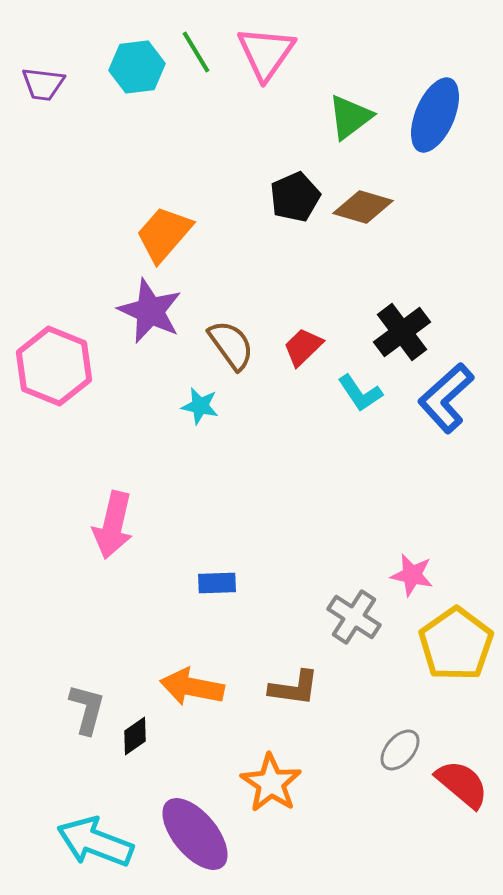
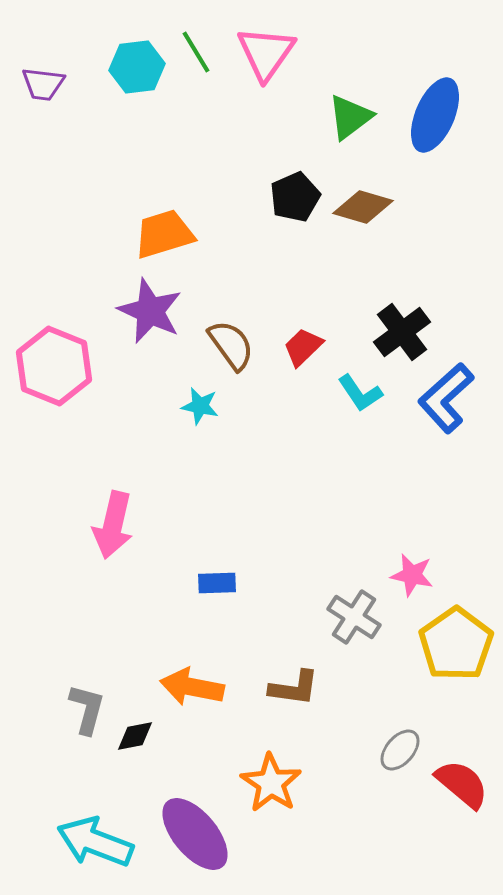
orange trapezoid: rotated 32 degrees clockwise
black diamond: rotated 24 degrees clockwise
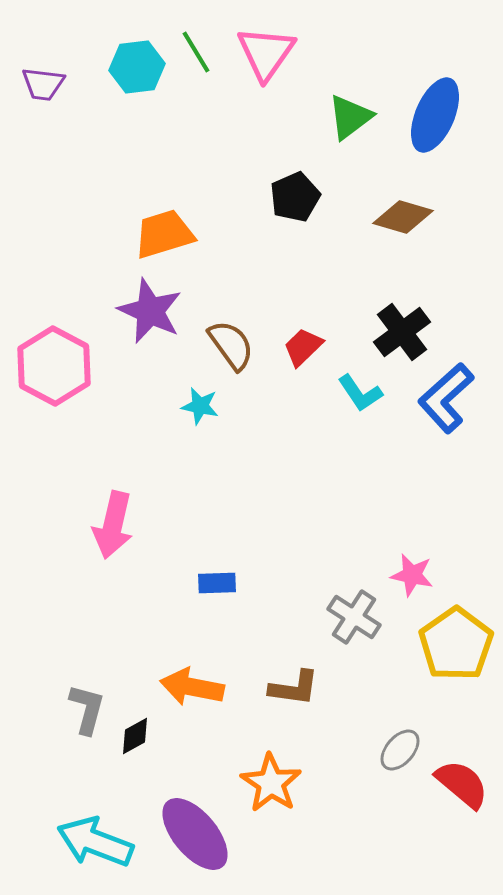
brown diamond: moved 40 px right, 10 px down
pink hexagon: rotated 6 degrees clockwise
black diamond: rotated 18 degrees counterclockwise
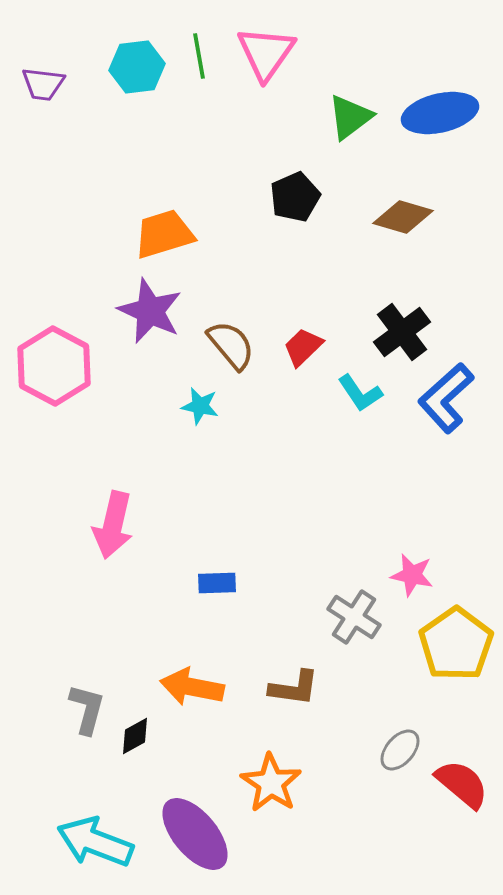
green line: moved 3 px right, 4 px down; rotated 21 degrees clockwise
blue ellipse: moved 5 px right, 2 px up; rotated 54 degrees clockwise
brown semicircle: rotated 4 degrees counterclockwise
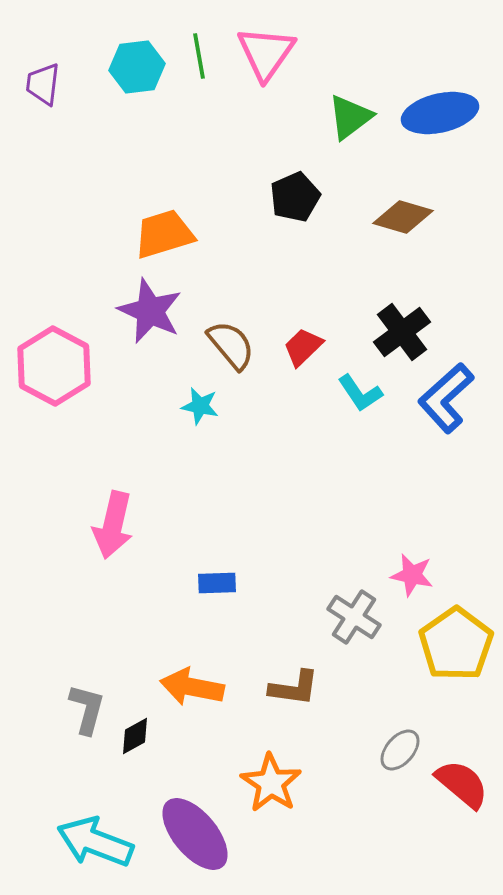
purple trapezoid: rotated 90 degrees clockwise
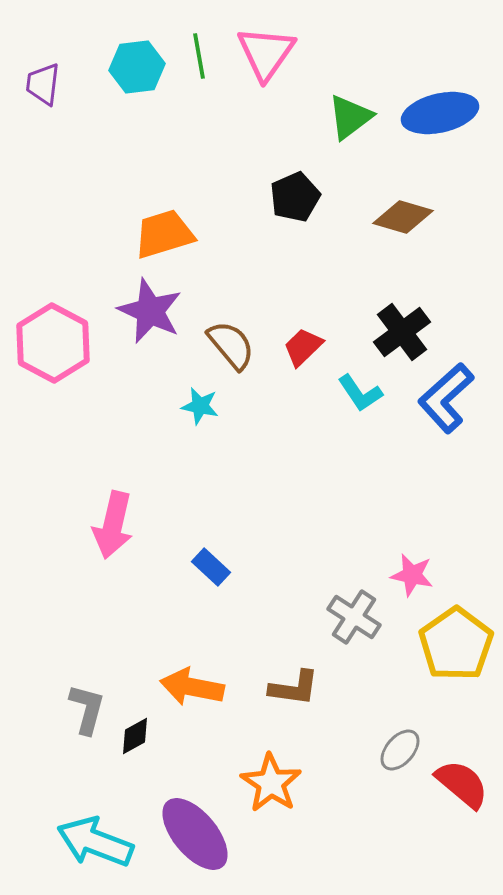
pink hexagon: moved 1 px left, 23 px up
blue rectangle: moved 6 px left, 16 px up; rotated 45 degrees clockwise
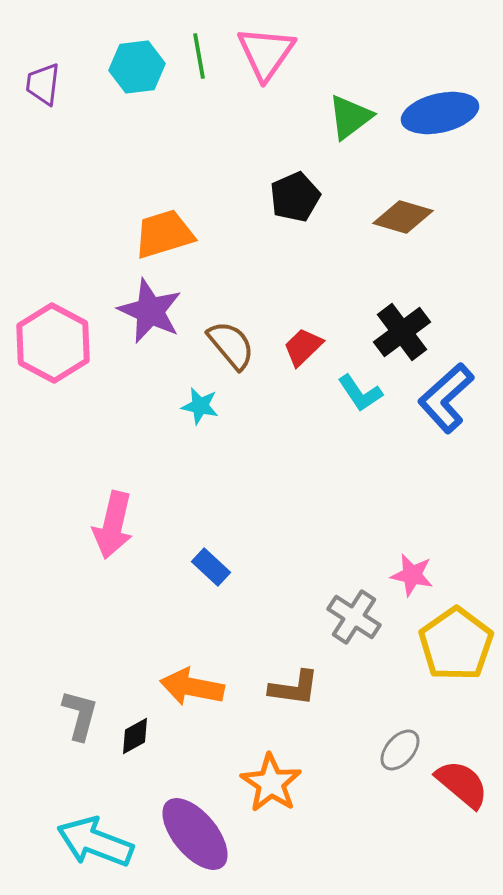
gray L-shape: moved 7 px left, 6 px down
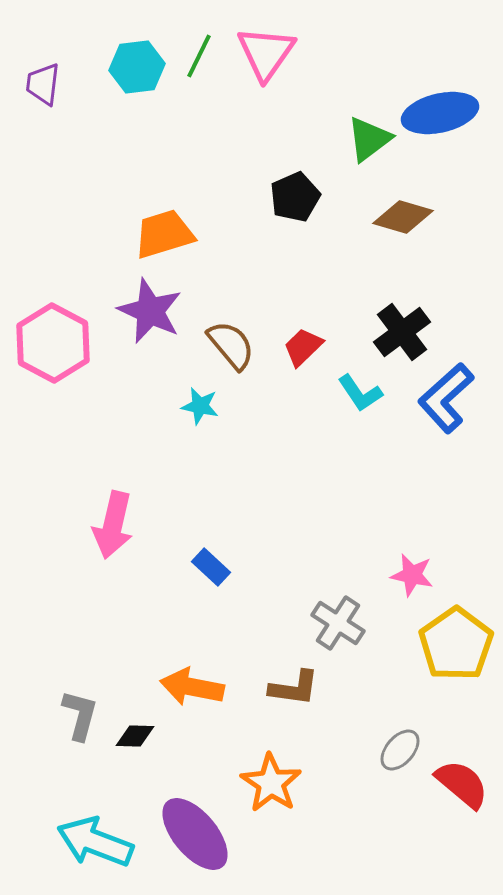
green line: rotated 36 degrees clockwise
green triangle: moved 19 px right, 22 px down
gray cross: moved 16 px left, 6 px down
black diamond: rotated 30 degrees clockwise
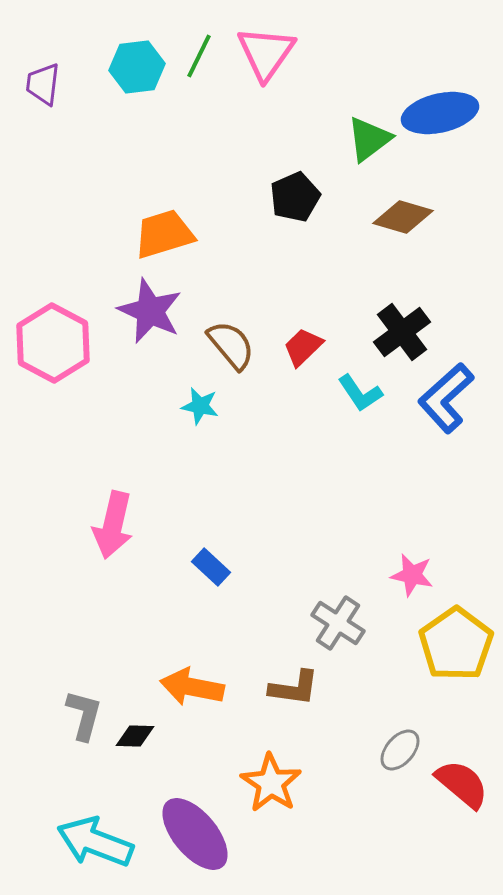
gray L-shape: moved 4 px right
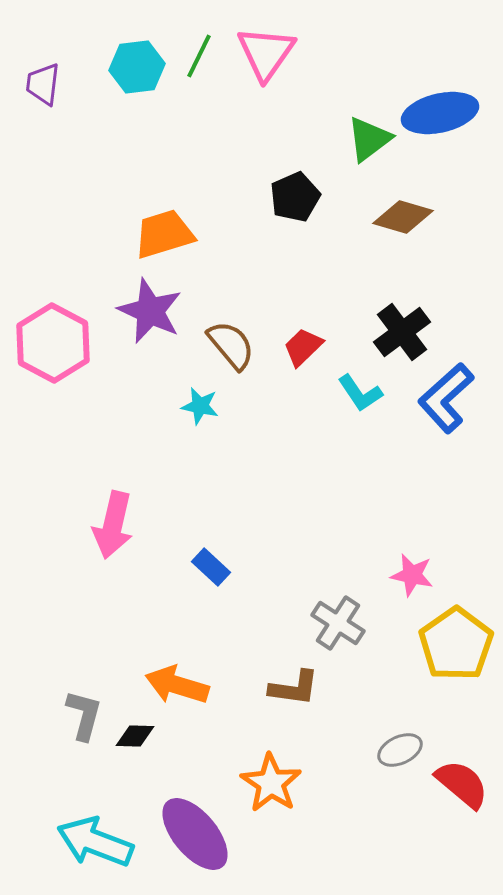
orange arrow: moved 15 px left, 2 px up; rotated 6 degrees clockwise
gray ellipse: rotated 24 degrees clockwise
